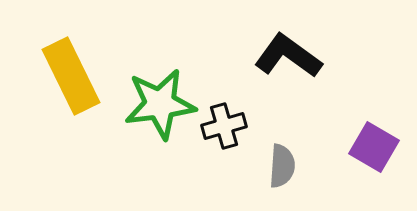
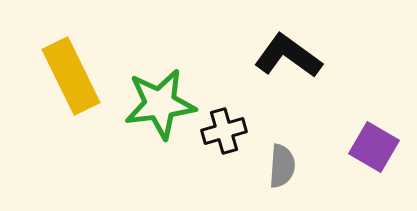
black cross: moved 5 px down
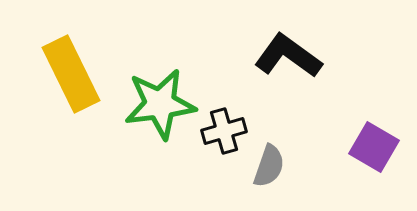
yellow rectangle: moved 2 px up
gray semicircle: moved 13 px left; rotated 15 degrees clockwise
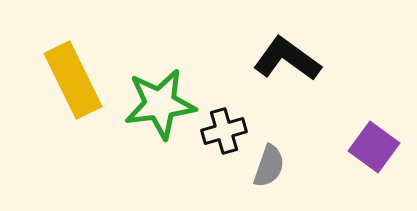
black L-shape: moved 1 px left, 3 px down
yellow rectangle: moved 2 px right, 6 px down
purple square: rotated 6 degrees clockwise
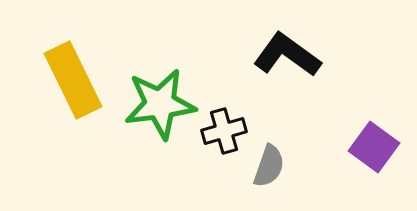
black L-shape: moved 4 px up
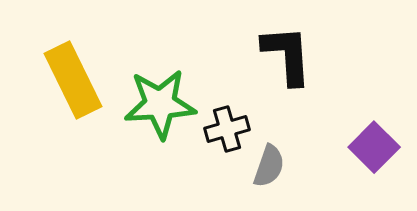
black L-shape: rotated 50 degrees clockwise
green star: rotated 4 degrees clockwise
black cross: moved 3 px right, 2 px up
purple square: rotated 9 degrees clockwise
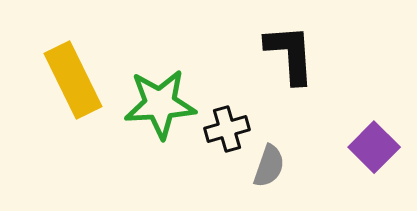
black L-shape: moved 3 px right, 1 px up
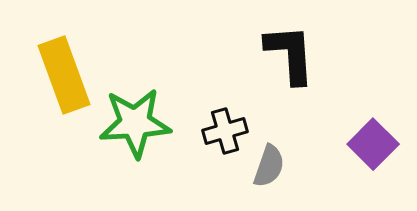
yellow rectangle: moved 9 px left, 5 px up; rotated 6 degrees clockwise
green star: moved 25 px left, 19 px down
black cross: moved 2 px left, 2 px down
purple square: moved 1 px left, 3 px up
